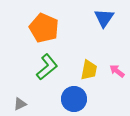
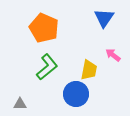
pink arrow: moved 4 px left, 16 px up
blue circle: moved 2 px right, 5 px up
gray triangle: rotated 24 degrees clockwise
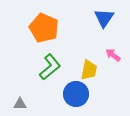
green L-shape: moved 3 px right
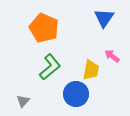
pink arrow: moved 1 px left, 1 px down
yellow trapezoid: moved 2 px right
gray triangle: moved 3 px right, 3 px up; rotated 48 degrees counterclockwise
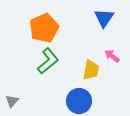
orange pentagon: rotated 24 degrees clockwise
green L-shape: moved 2 px left, 6 px up
blue circle: moved 3 px right, 7 px down
gray triangle: moved 11 px left
